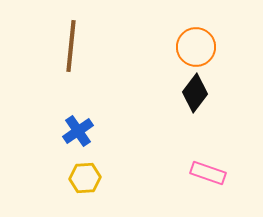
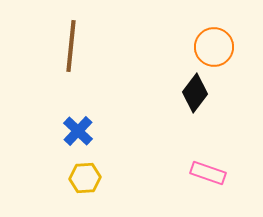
orange circle: moved 18 px right
blue cross: rotated 12 degrees counterclockwise
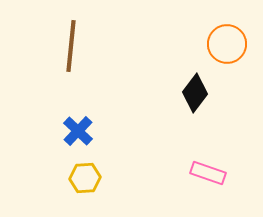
orange circle: moved 13 px right, 3 px up
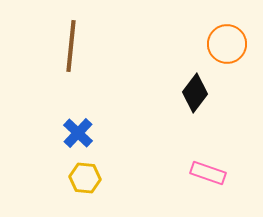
blue cross: moved 2 px down
yellow hexagon: rotated 8 degrees clockwise
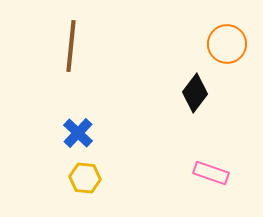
pink rectangle: moved 3 px right
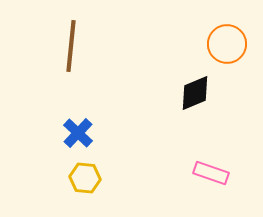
black diamond: rotated 30 degrees clockwise
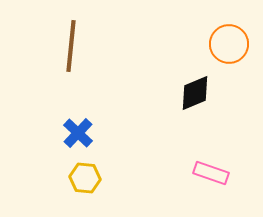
orange circle: moved 2 px right
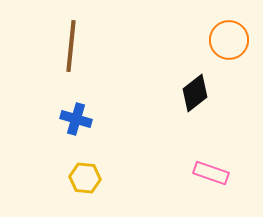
orange circle: moved 4 px up
black diamond: rotated 15 degrees counterclockwise
blue cross: moved 2 px left, 14 px up; rotated 28 degrees counterclockwise
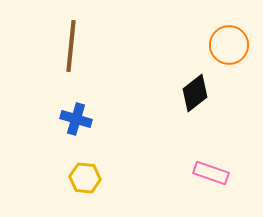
orange circle: moved 5 px down
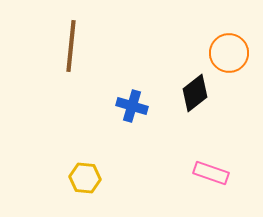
orange circle: moved 8 px down
blue cross: moved 56 px right, 13 px up
